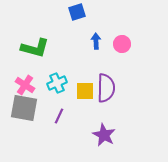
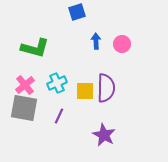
pink cross: rotated 18 degrees clockwise
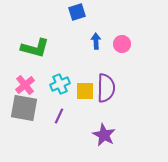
cyan cross: moved 3 px right, 1 px down
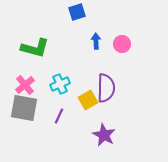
yellow square: moved 3 px right, 9 px down; rotated 30 degrees counterclockwise
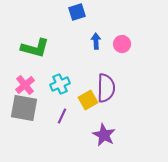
purple line: moved 3 px right
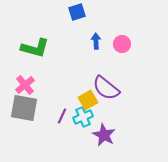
cyan cross: moved 23 px right, 33 px down
purple semicircle: rotated 128 degrees clockwise
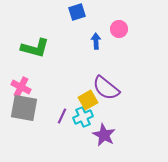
pink circle: moved 3 px left, 15 px up
pink cross: moved 4 px left, 2 px down; rotated 24 degrees counterclockwise
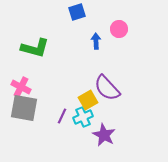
purple semicircle: moved 1 px right; rotated 8 degrees clockwise
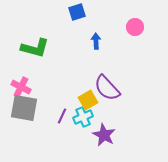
pink circle: moved 16 px right, 2 px up
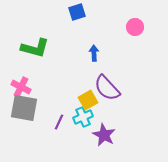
blue arrow: moved 2 px left, 12 px down
purple line: moved 3 px left, 6 px down
